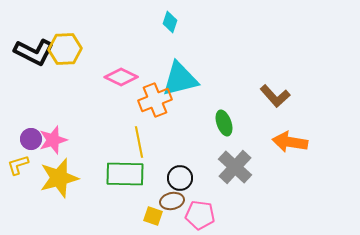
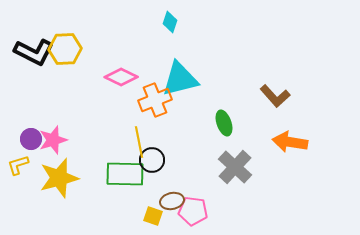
black circle: moved 28 px left, 18 px up
pink pentagon: moved 7 px left, 4 px up
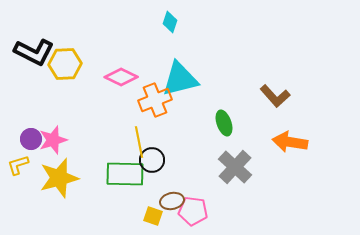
yellow hexagon: moved 15 px down
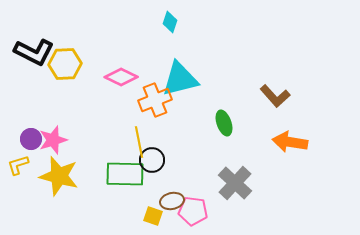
gray cross: moved 16 px down
yellow star: moved 2 px up; rotated 30 degrees clockwise
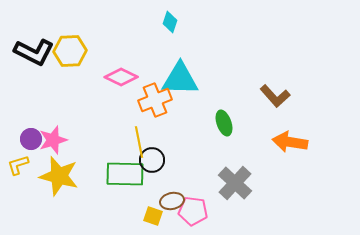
yellow hexagon: moved 5 px right, 13 px up
cyan triangle: rotated 15 degrees clockwise
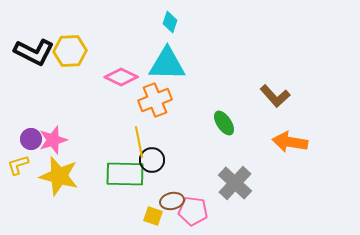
cyan triangle: moved 13 px left, 15 px up
green ellipse: rotated 15 degrees counterclockwise
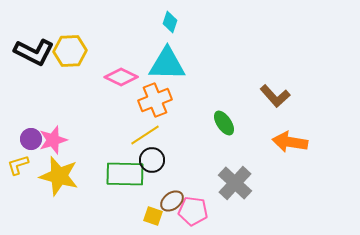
yellow line: moved 6 px right, 7 px up; rotated 68 degrees clockwise
brown ellipse: rotated 25 degrees counterclockwise
